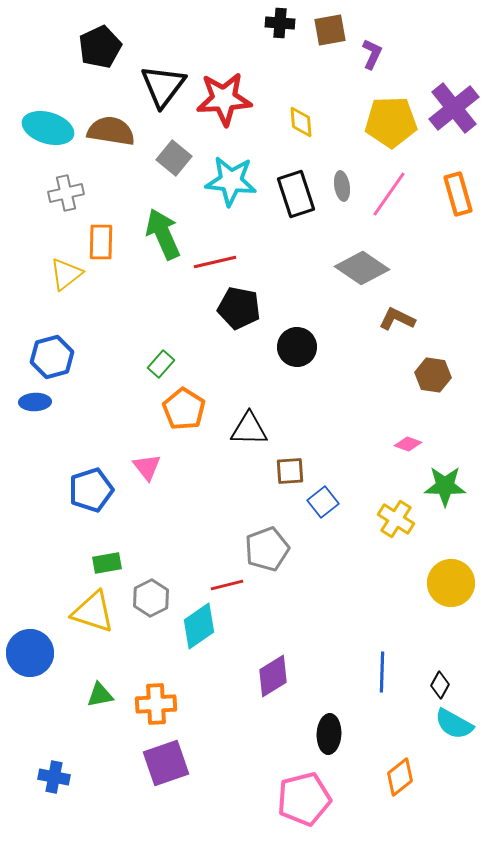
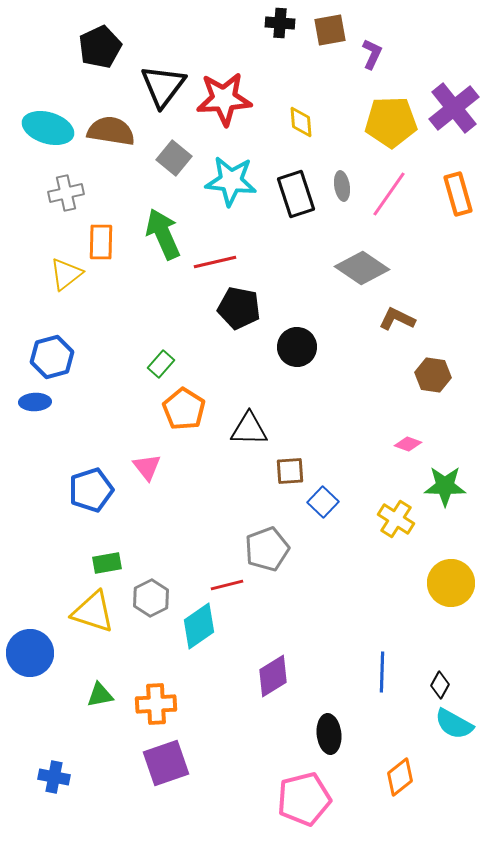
blue square at (323, 502): rotated 8 degrees counterclockwise
black ellipse at (329, 734): rotated 9 degrees counterclockwise
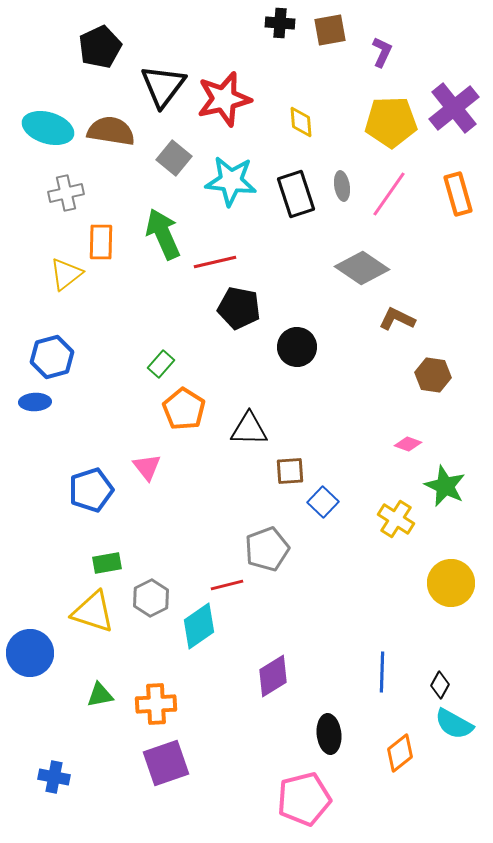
purple L-shape at (372, 54): moved 10 px right, 2 px up
red star at (224, 99): rotated 10 degrees counterclockwise
green star at (445, 486): rotated 24 degrees clockwise
orange diamond at (400, 777): moved 24 px up
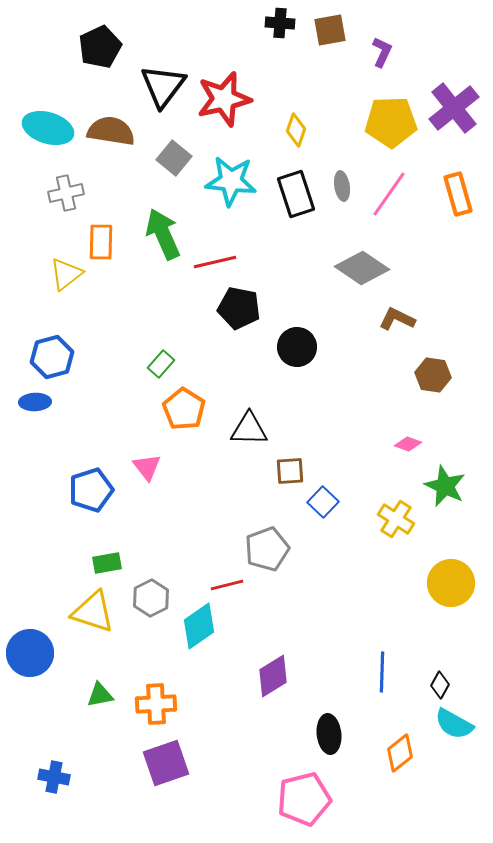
yellow diamond at (301, 122): moved 5 px left, 8 px down; rotated 24 degrees clockwise
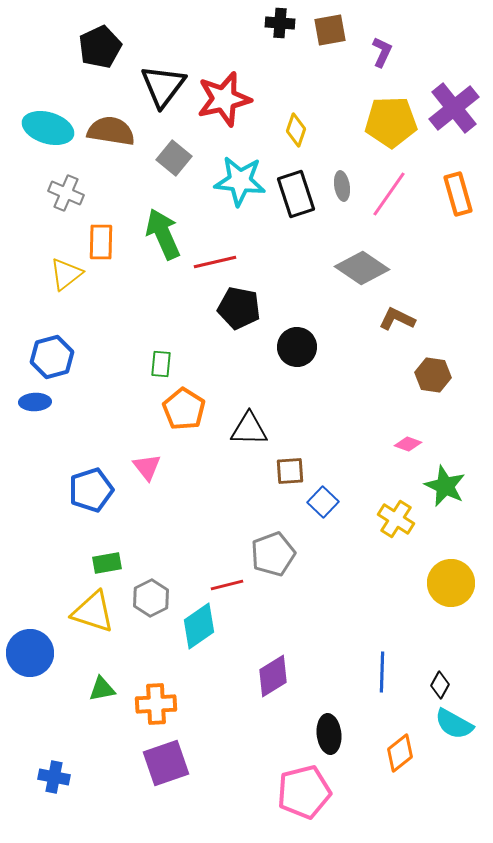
cyan star at (231, 181): moved 9 px right
gray cross at (66, 193): rotated 36 degrees clockwise
green rectangle at (161, 364): rotated 36 degrees counterclockwise
gray pentagon at (267, 549): moved 6 px right, 5 px down
green triangle at (100, 695): moved 2 px right, 6 px up
pink pentagon at (304, 799): moved 7 px up
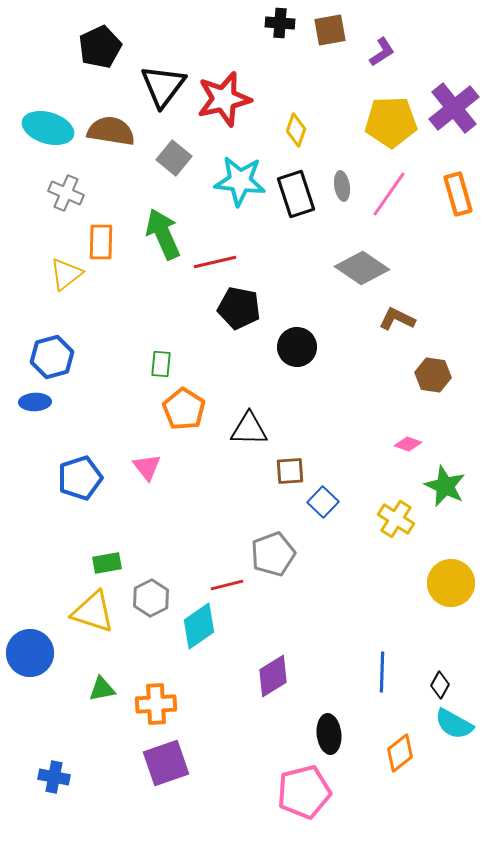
purple L-shape at (382, 52): rotated 32 degrees clockwise
blue pentagon at (91, 490): moved 11 px left, 12 px up
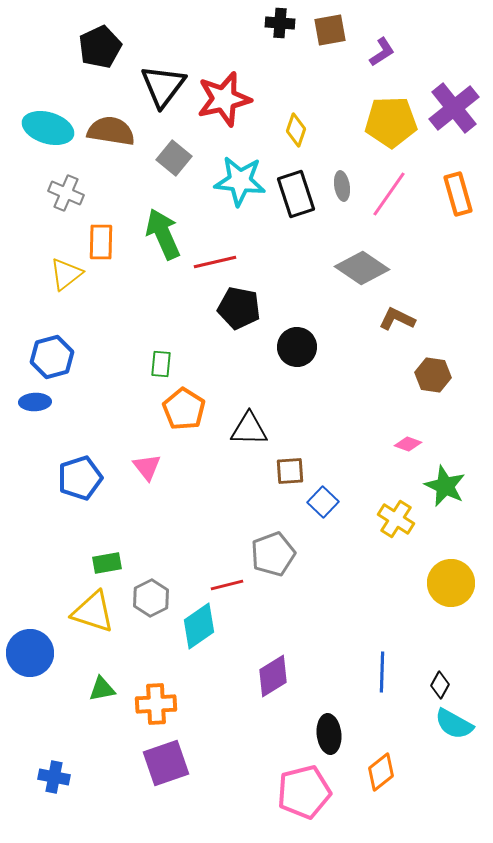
orange diamond at (400, 753): moved 19 px left, 19 px down
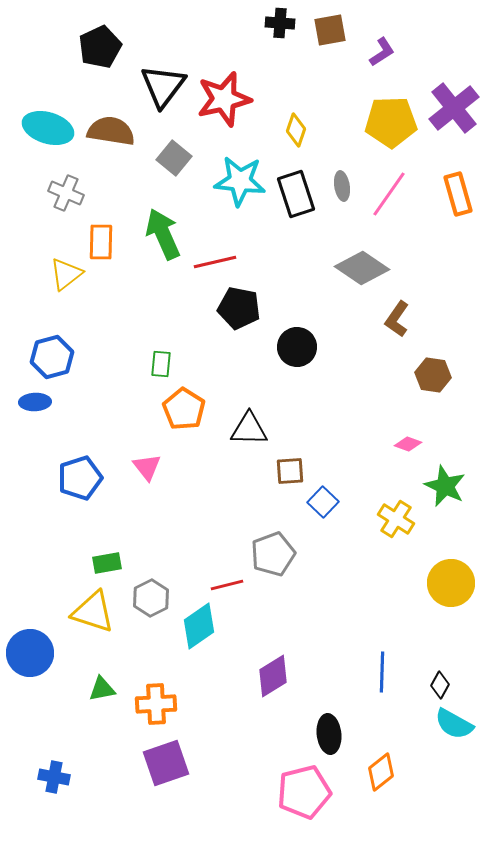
brown L-shape at (397, 319): rotated 81 degrees counterclockwise
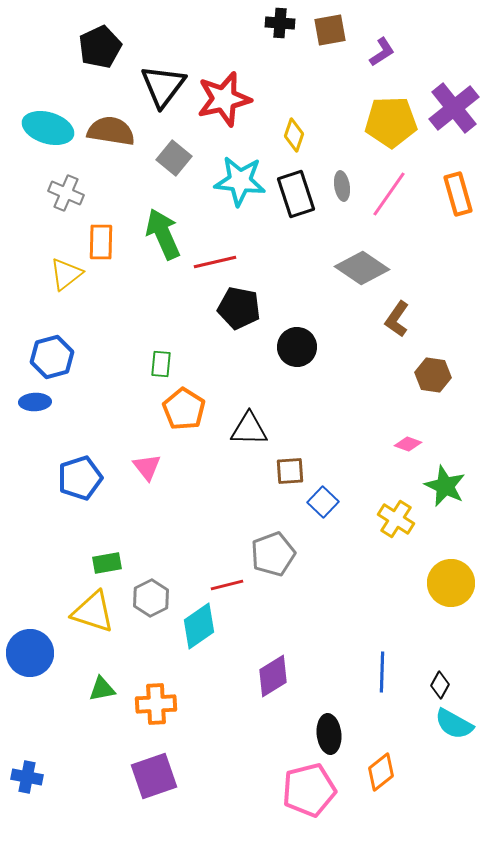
yellow diamond at (296, 130): moved 2 px left, 5 px down
purple square at (166, 763): moved 12 px left, 13 px down
blue cross at (54, 777): moved 27 px left
pink pentagon at (304, 792): moved 5 px right, 2 px up
